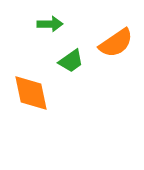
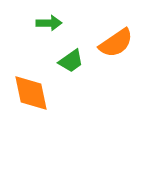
green arrow: moved 1 px left, 1 px up
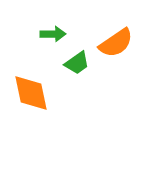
green arrow: moved 4 px right, 11 px down
green trapezoid: moved 6 px right, 2 px down
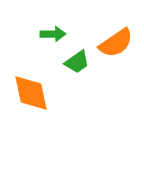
green trapezoid: moved 1 px up
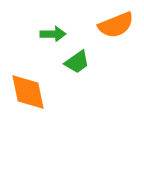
orange semicircle: moved 18 px up; rotated 12 degrees clockwise
orange diamond: moved 3 px left, 1 px up
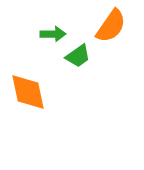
orange semicircle: moved 5 px left, 1 px down; rotated 33 degrees counterclockwise
green trapezoid: moved 1 px right, 6 px up
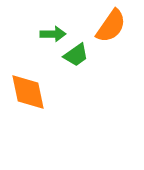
green trapezoid: moved 2 px left, 1 px up
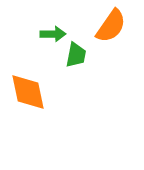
green trapezoid: rotated 44 degrees counterclockwise
